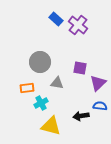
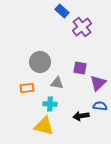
blue rectangle: moved 6 px right, 8 px up
purple cross: moved 4 px right, 2 px down; rotated 12 degrees clockwise
cyan cross: moved 9 px right, 1 px down; rotated 32 degrees clockwise
yellow triangle: moved 7 px left
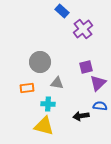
purple cross: moved 1 px right, 2 px down
purple square: moved 6 px right, 1 px up; rotated 24 degrees counterclockwise
cyan cross: moved 2 px left
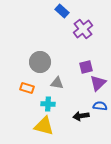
orange rectangle: rotated 24 degrees clockwise
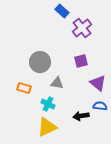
purple cross: moved 1 px left, 1 px up
purple square: moved 5 px left, 6 px up
purple triangle: rotated 36 degrees counterclockwise
orange rectangle: moved 3 px left
cyan cross: rotated 24 degrees clockwise
yellow triangle: moved 3 px right, 1 px down; rotated 40 degrees counterclockwise
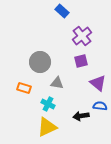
purple cross: moved 8 px down
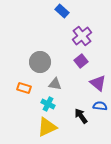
purple square: rotated 24 degrees counterclockwise
gray triangle: moved 2 px left, 1 px down
black arrow: rotated 63 degrees clockwise
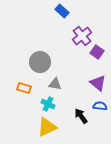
purple square: moved 16 px right, 9 px up; rotated 16 degrees counterclockwise
